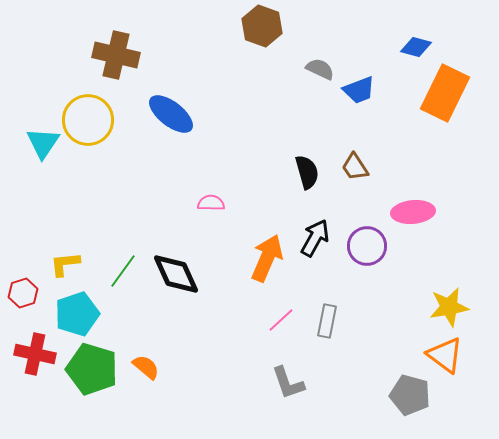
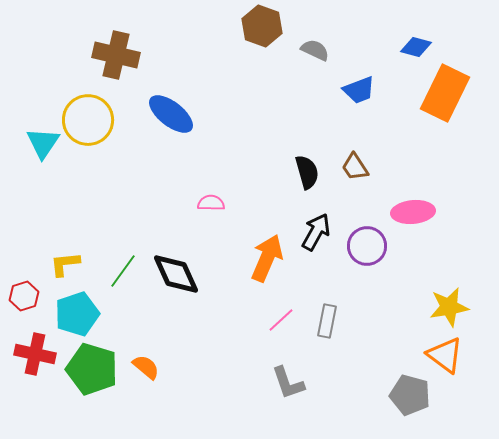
gray semicircle: moved 5 px left, 19 px up
black arrow: moved 1 px right, 6 px up
red hexagon: moved 1 px right, 3 px down
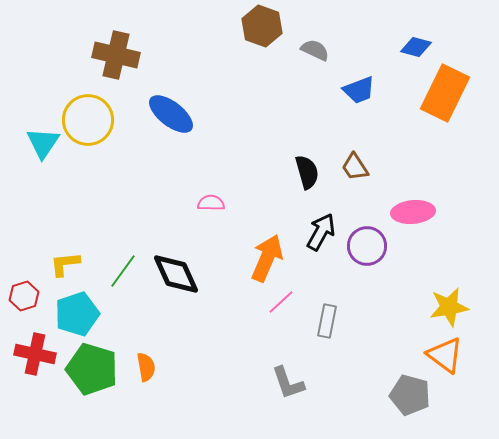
black arrow: moved 5 px right
pink line: moved 18 px up
orange semicircle: rotated 40 degrees clockwise
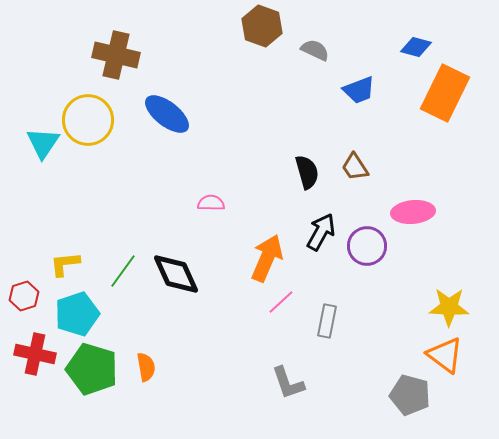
blue ellipse: moved 4 px left
yellow star: rotated 12 degrees clockwise
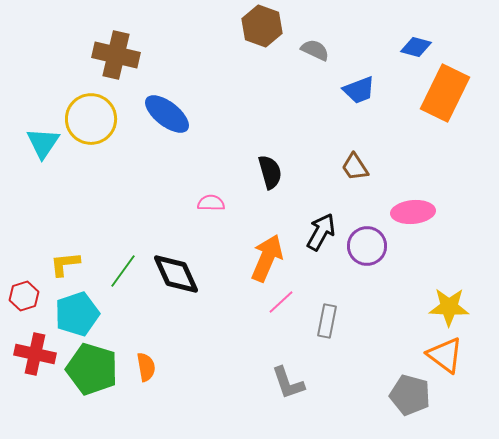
yellow circle: moved 3 px right, 1 px up
black semicircle: moved 37 px left
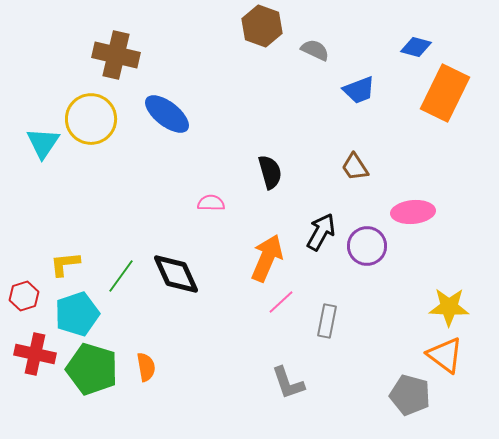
green line: moved 2 px left, 5 px down
